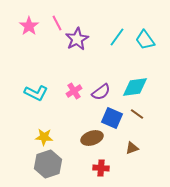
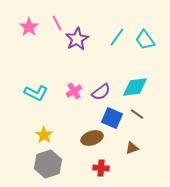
pink star: moved 1 px down
yellow star: moved 2 px up; rotated 30 degrees clockwise
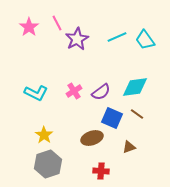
cyan line: rotated 30 degrees clockwise
brown triangle: moved 3 px left, 1 px up
red cross: moved 3 px down
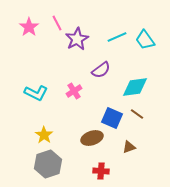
purple semicircle: moved 22 px up
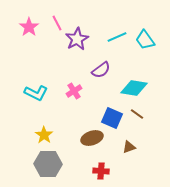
cyan diamond: moved 1 px left, 1 px down; rotated 16 degrees clockwise
gray hexagon: rotated 20 degrees clockwise
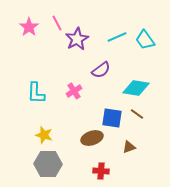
cyan diamond: moved 2 px right
cyan L-shape: rotated 65 degrees clockwise
blue square: rotated 15 degrees counterclockwise
yellow star: rotated 18 degrees counterclockwise
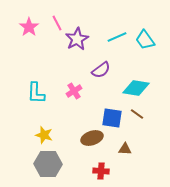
brown triangle: moved 4 px left, 2 px down; rotated 24 degrees clockwise
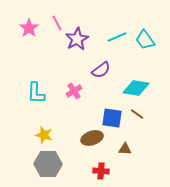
pink star: moved 1 px down
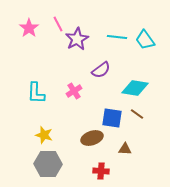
pink line: moved 1 px right, 1 px down
cyan line: rotated 30 degrees clockwise
cyan diamond: moved 1 px left
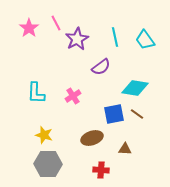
pink line: moved 2 px left, 1 px up
cyan line: moved 2 px left; rotated 72 degrees clockwise
purple semicircle: moved 3 px up
pink cross: moved 1 px left, 5 px down
blue square: moved 2 px right, 4 px up; rotated 20 degrees counterclockwise
red cross: moved 1 px up
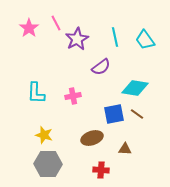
pink cross: rotated 21 degrees clockwise
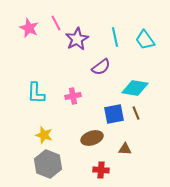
pink star: rotated 12 degrees counterclockwise
brown line: moved 1 px left, 1 px up; rotated 32 degrees clockwise
gray hexagon: rotated 20 degrees clockwise
